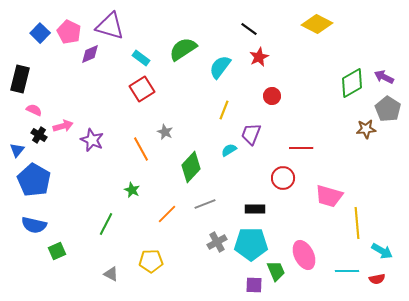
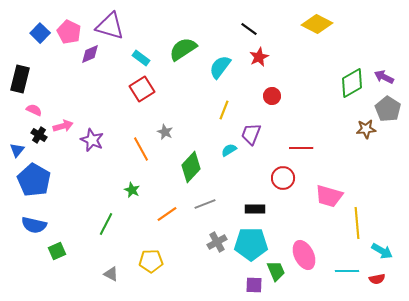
orange line at (167, 214): rotated 10 degrees clockwise
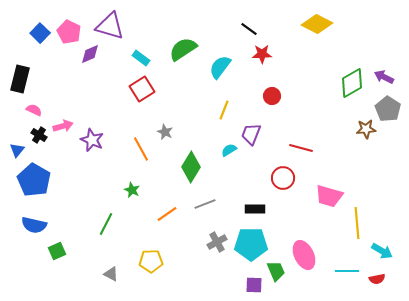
red star at (259, 57): moved 3 px right, 3 px up; rotated 24 degrees clockwise
red line at (301, 148): rotated 15 degrees clockwise
green diamond at (191, 167): rotated 12 degrees counterclockwise
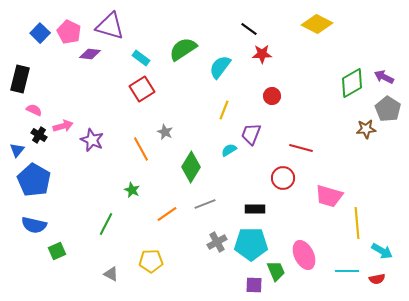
purple diamond at (90, 54): rotated 30 degrees clockwise
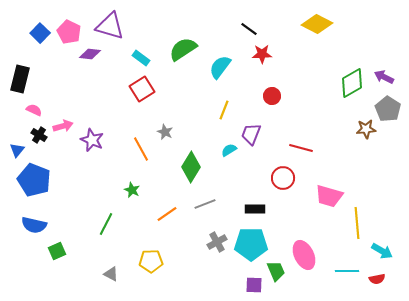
blue pentagon at (34, 180): rotated 8 degrees counterclockwise
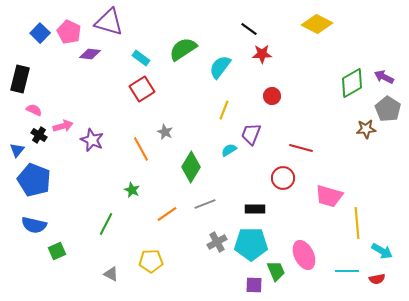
purple triangle at (110, 26): moved 1 px left, 4 px up
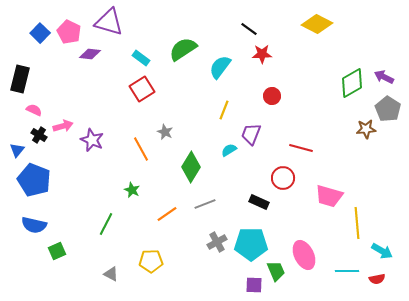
black rectangle at (255, 209): moved 4 px right, 7 px up; rotated 24 degrees clockwise
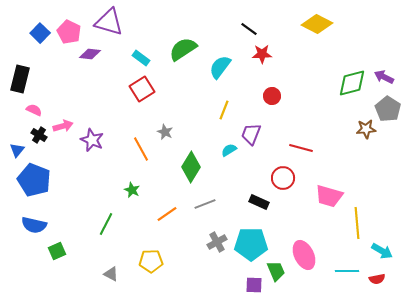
green diamond at (352, 83): rotated 16 degrees clockwise
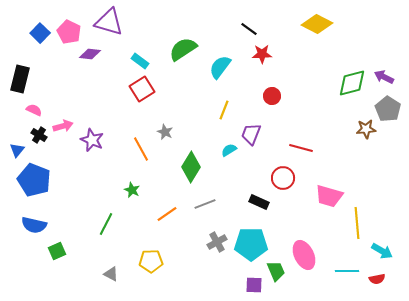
cyan rectangle at (141, 58): moved 1 px left, 3 px down
